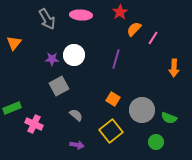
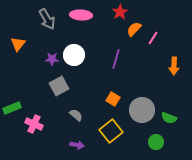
orange triangle: moved 4 px right, 1 px down
orange arrow: moved 2 px up
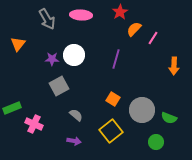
purple arrow: moved 3 px left, 4 px up
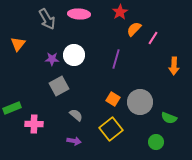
pink ellipse: moved 2 px left, 1 px up
gray circle: moved 2 px left, 8 px up
pink cross: rotated 24 degrees counterclockwise
yellow square: moved 2 px up
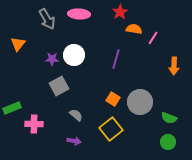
orange semicircle: rotated 56 degrees clockwise
green circle: moved 12 px right
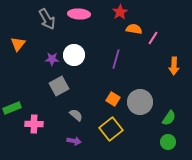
green semicircle: rotated 77 degrees counterclockwise
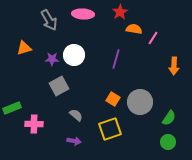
pink ellipse: moved 4 px right
gray arrow: moved 2 px right, 1 px down
orange triangle: moved 6 px right, 4 px down; rotated 35 degrees clockwise
yellow square: moved 1 px left; rotated 20 degrees clockwise
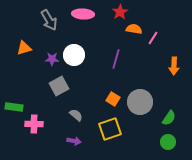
green rectangle: moved 2 px right, 1 px up; rotated 30 degrees clockwise
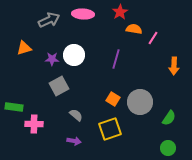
gray arrow: rotated 85 degrees counterclockwise
green circle: moved 6 px down
